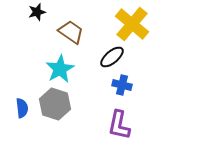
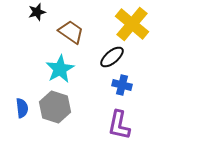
gray hexagon: moved 3 px down
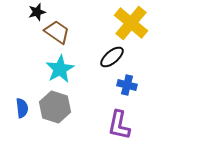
yellow cross: moved 1 px left, 1 px up
brown trapezoid: moved 14 px left
blue cross: moved 5 px right
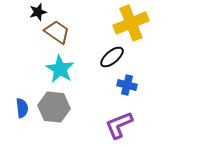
black star: moved 1 px right
yellow cross: rotated 28 degrees clockwise
cyan star: rotated 12 degrees counterclockwise
gray hexagon: moved 1 px left; rotated 12 degrees counterclockwise
purple L-shape: rotated 56 degrees clockwise
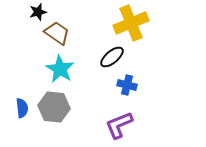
brown trapezoid: moved 1 px down
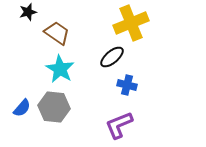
black star: moved 10 px left
blue semicircle: rotated 48 degrees clockwise
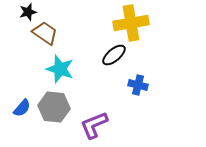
yellow cross: rotated 12 degrees clockwise
brown trapezoid: moved 12 px left
black ellipse: moved 2 px right, 2 px up
cyan star: rotated 12 degrees counterclockwise
blue cross: moved 11 px right
purple L-shape: moved 25 px left
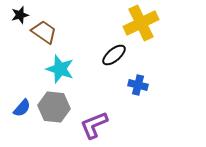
black star: moved 8 px left, 3 px down
yellow cross: moved 10 px right; rotated 16 degrees counterclockwise
brown trapezoid: moved 1 px left, 1 px up
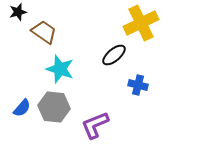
black star: moved 2 px left, 3 px up
purple L-shape: moved 1 px right
